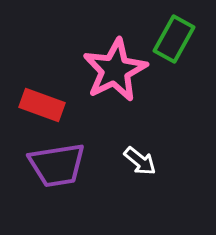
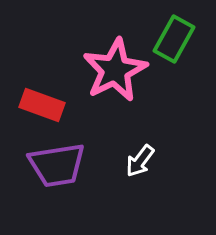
white arrow: rotated 88 degrees clockwise
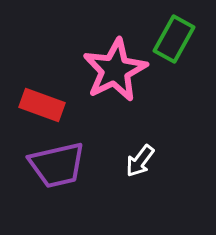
purple trapezoid: rotated 4 degrees counterclockwise
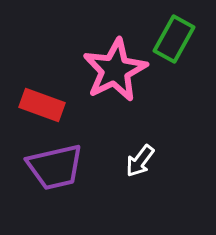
purple trapezoid: moved 2 px left, 2 px down
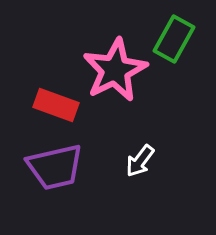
red rectangle: moved 14 px right
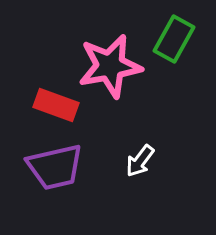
pink star: moved 5 px left, 4 px up; rotated 16 degrees clockwise
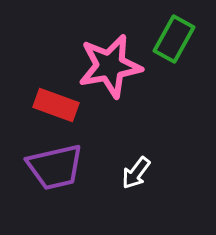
white arrow: moved 4 px left, 12 px down
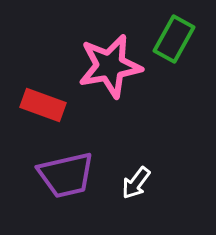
red rectangle: moved 13 px left
purple trapezoid: moved 11 px right, 8 px down
white arrow: moved 10 px down
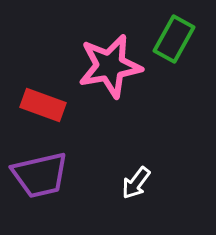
purple trapezoid: moved 26 px left
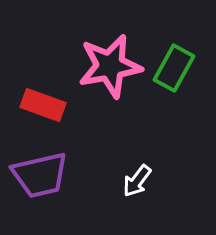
green rectangle: moved 29 px down
white arrow: moved 1 px right, 2 px up
